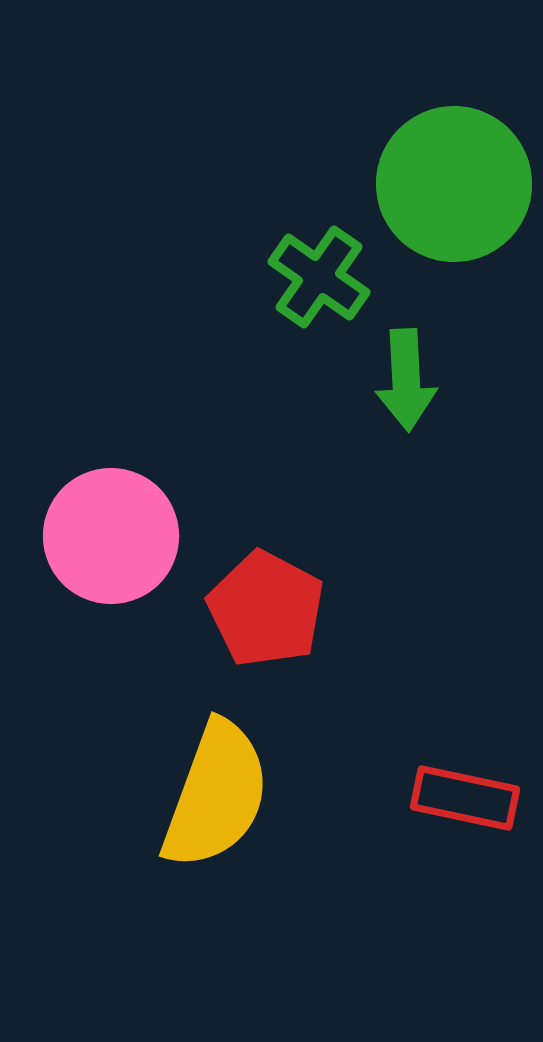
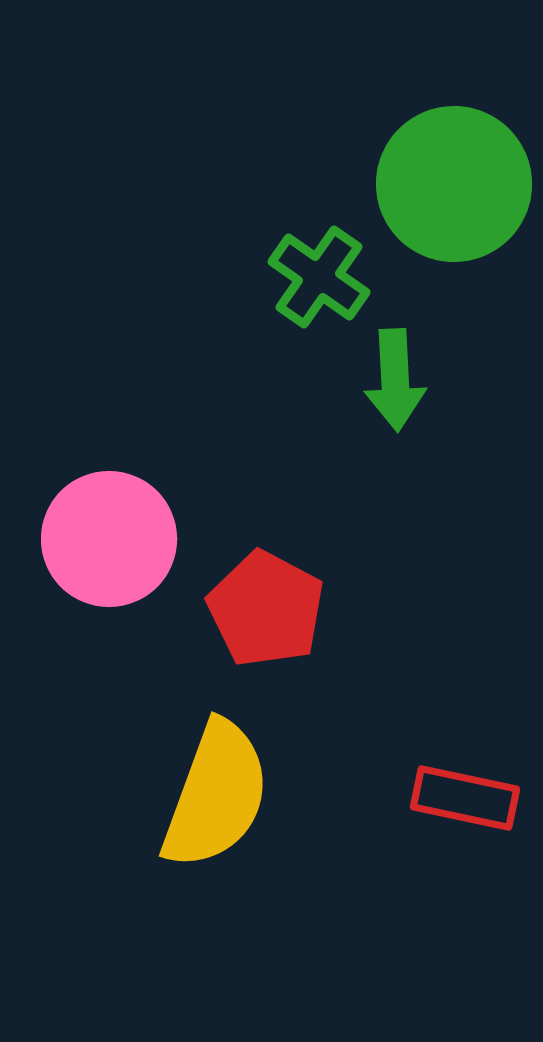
green arrow: moved 11 px left
pink circle: moved 2 px left, 3 px down
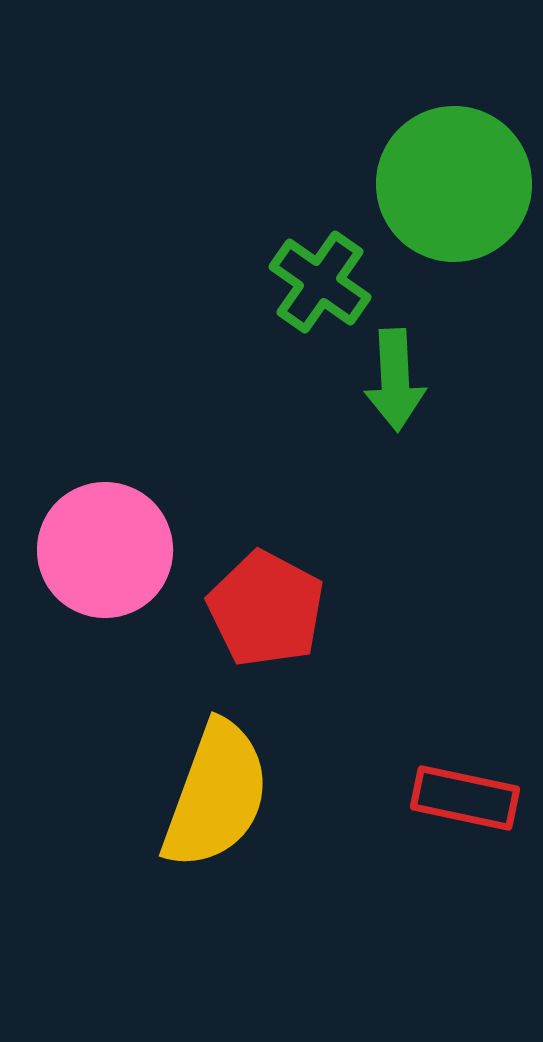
green cross: moved 1 px right, 5 px down
pink circle: moved 4 px left, 11 px down
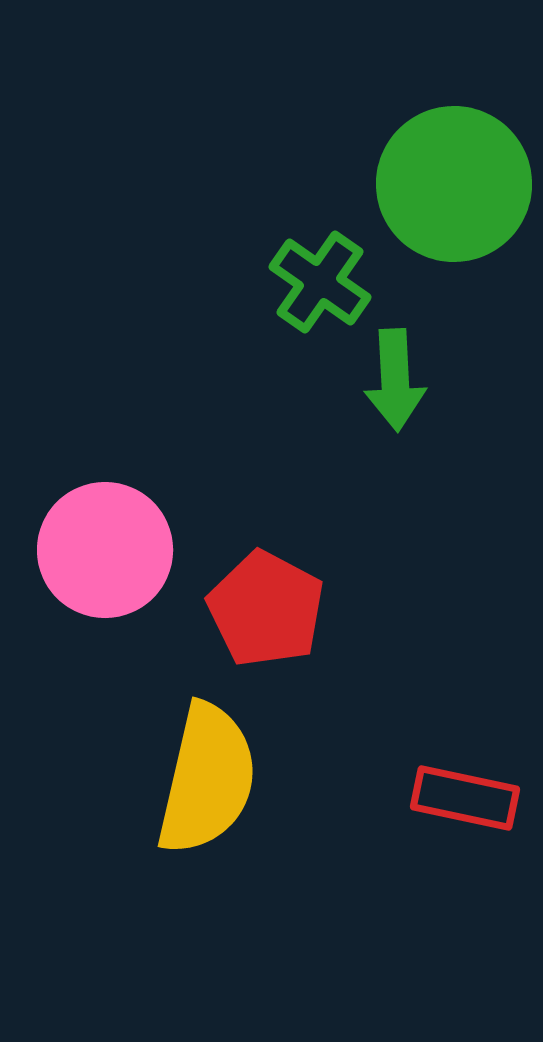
yellow semicircle: moved 9 px left, 16 px up; rotated 7 degrees counterclockwise
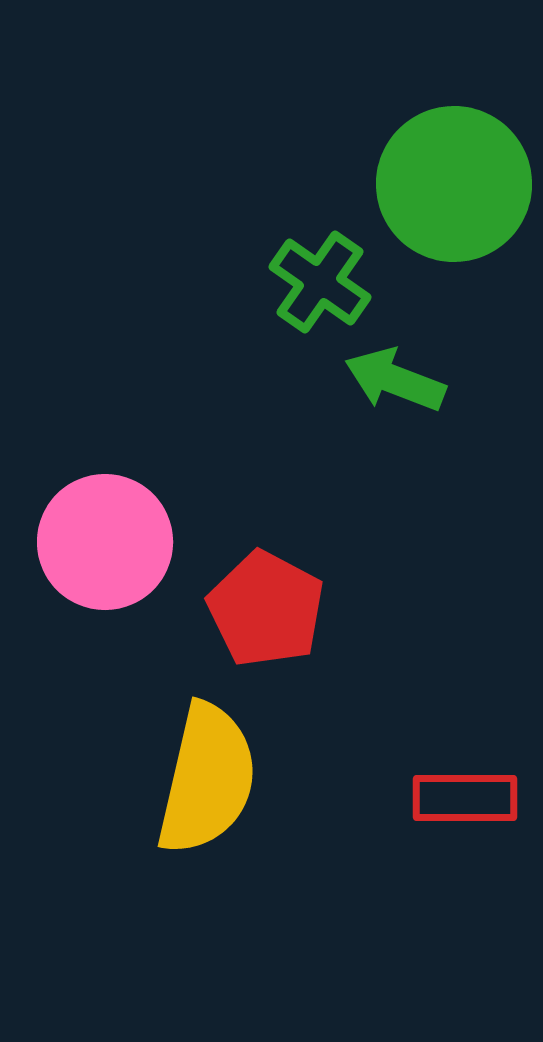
green arrow: rotated 114 degrees clockwise
pink circle: moved 8 px up
red rectangle: rotated 12 degrees counterclockwise
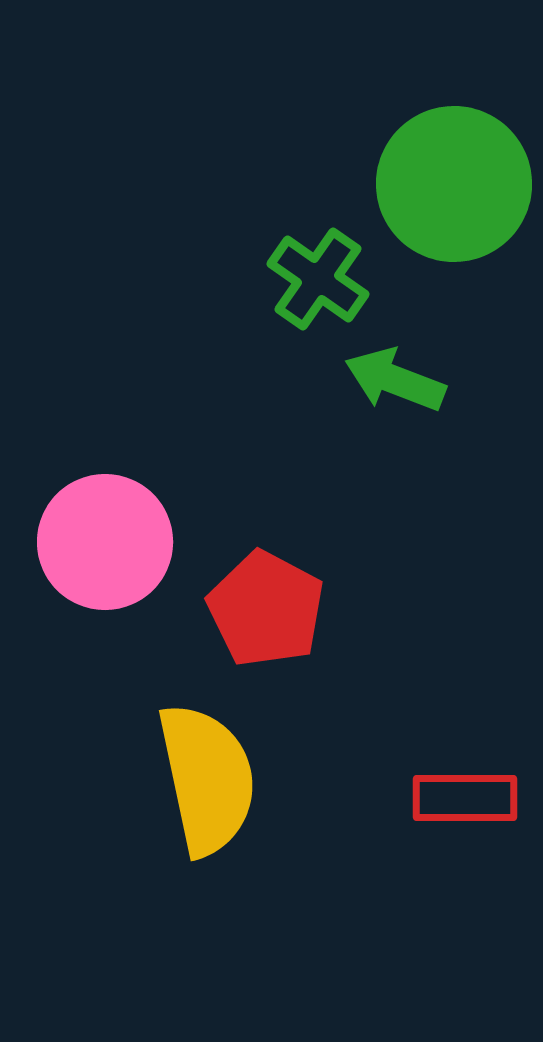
green cross: moved 2 px left, 3 px up
yellow semicircle: rotated 25 degrees counterclockwise
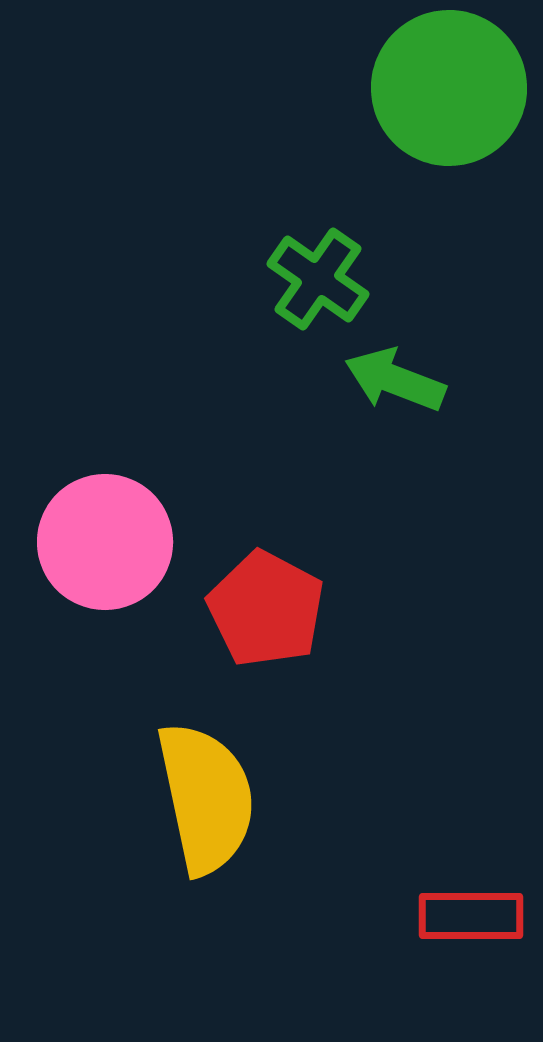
green circle: moved 5 px left, 96 px up
yellow semicircle: moved 1 px left, 19 px down
red rectangle: moved 6 px right, 118 px down
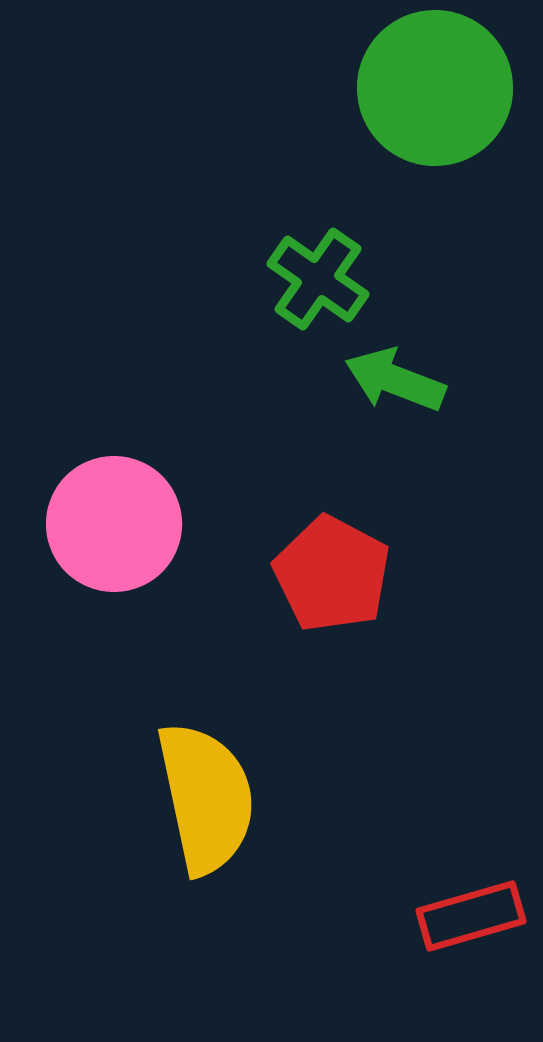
green circle: moved 14 px left
pink circle: moved 9 px right, 18 px up
red pentagon: moved 66 px right, 35 px up
red rectangle: rotated 16 degrees counterclockwise
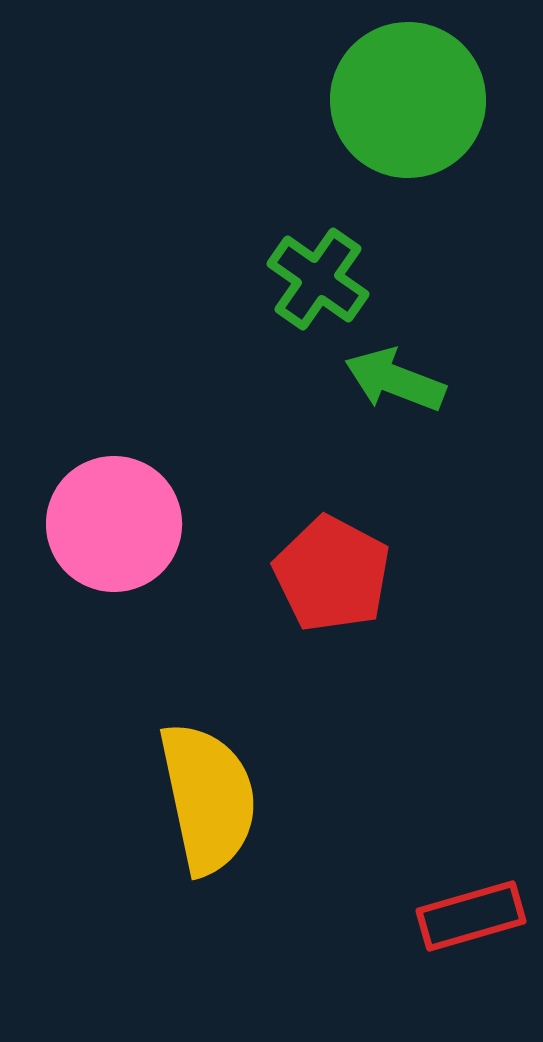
green circle: moved 27 px left, 12 px down
yellow semicircle: moved 2 px right
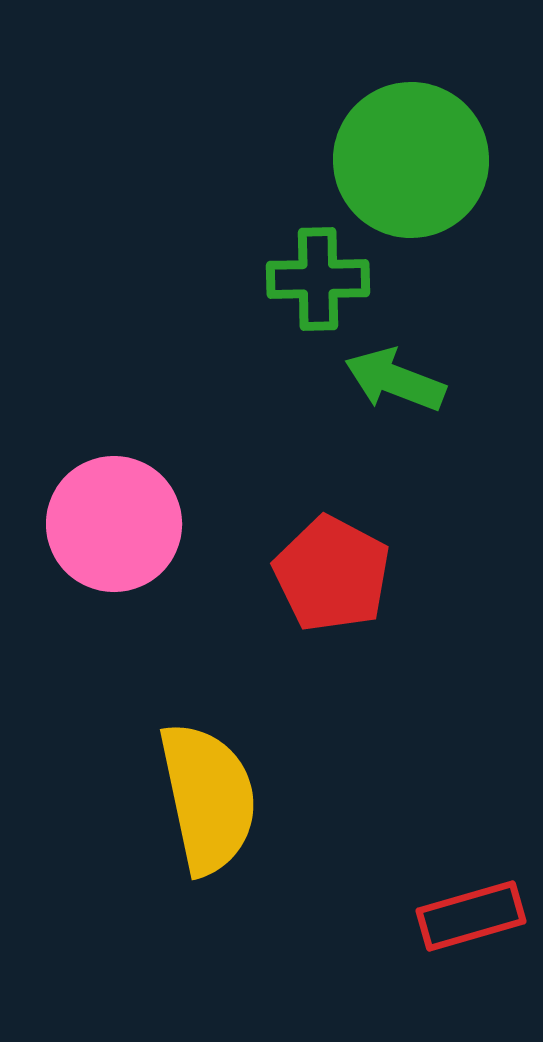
green circle: moved 3 px right, 60 px down
green cross: rotated 36 degrees counterclockwise
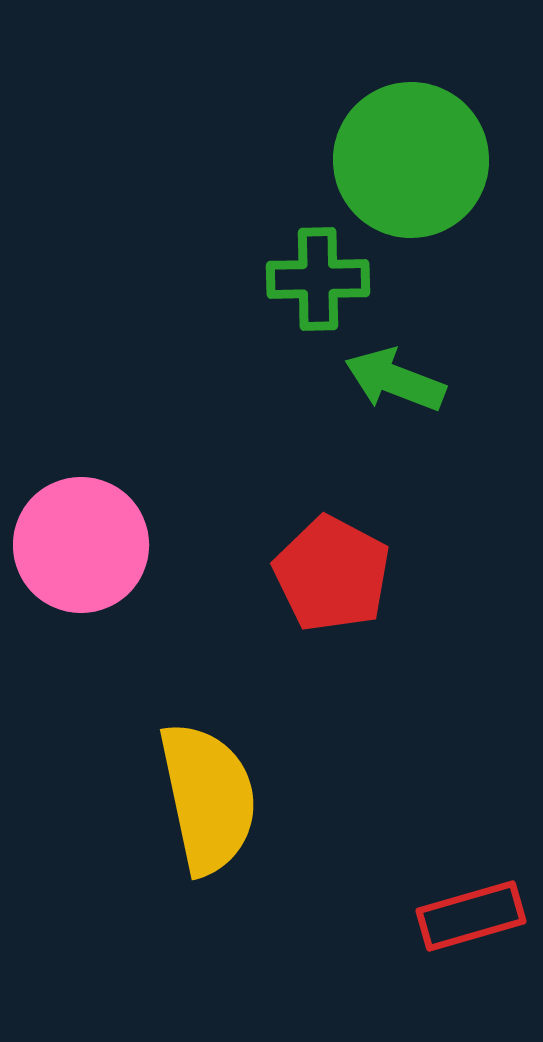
pink circle: moved 33 px left, 21 px down
